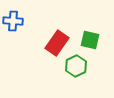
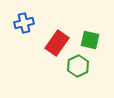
blue cross: moved 11 px right, 2 px down; rotated 18 degrees counterclockwise
green hexagon: moved 2 px right
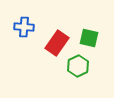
blue cross: moved 4 px down; rotated 18 degrees clockwise
green square: moved 1 px left, 2 px up
